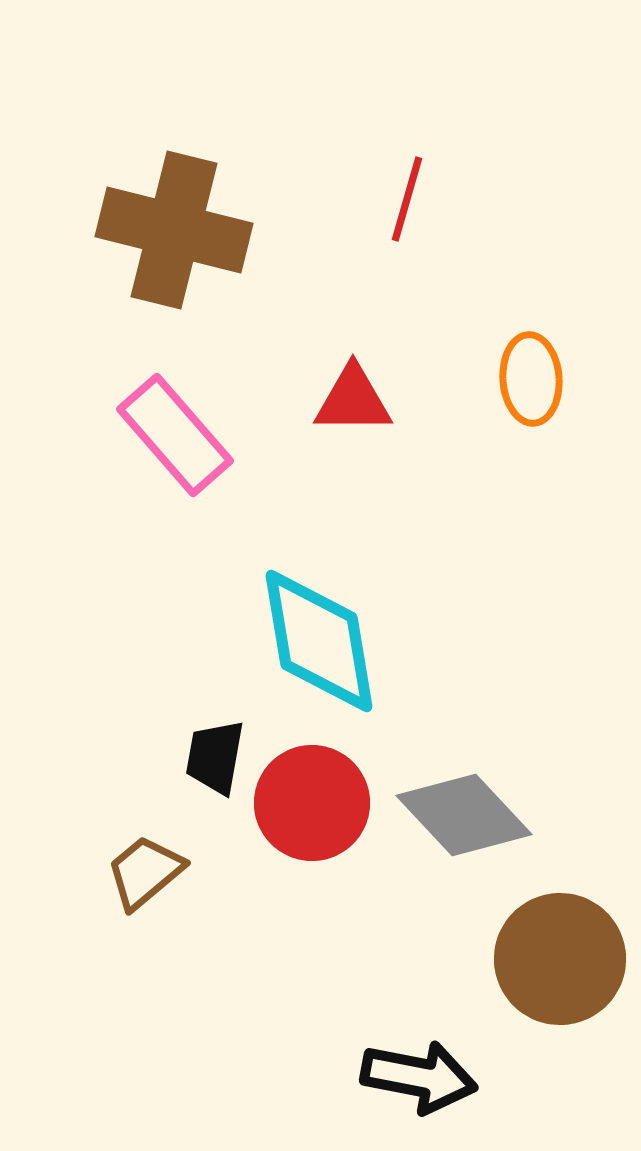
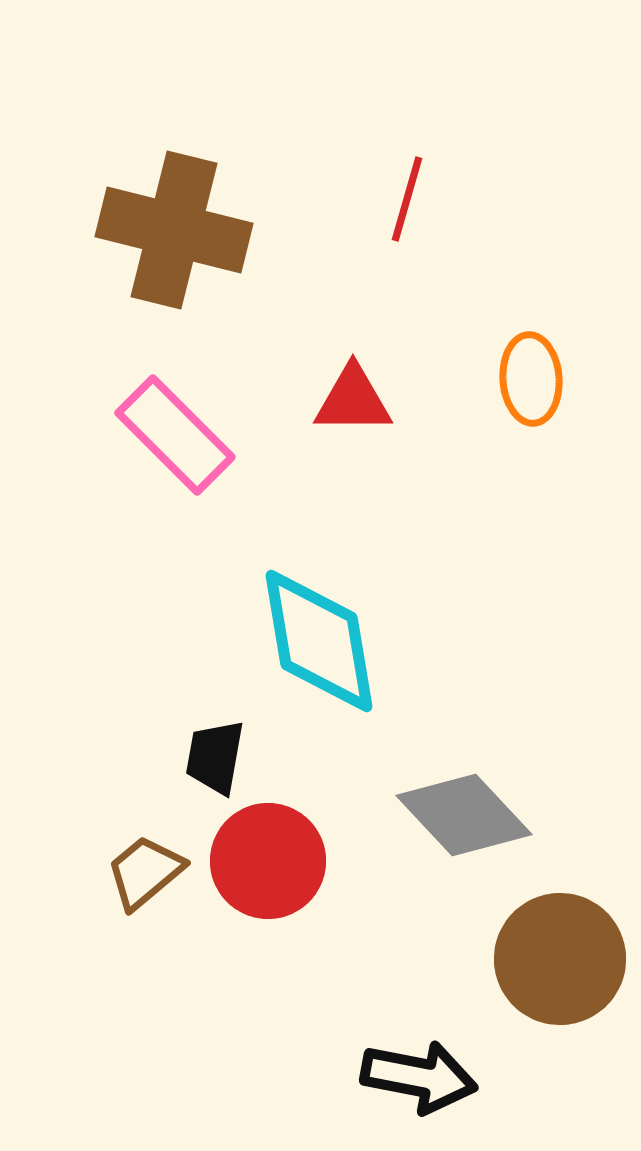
pink rectangle: rotated 4 degrees counterclockwise
red circle: moved 44 px left, 58 px down
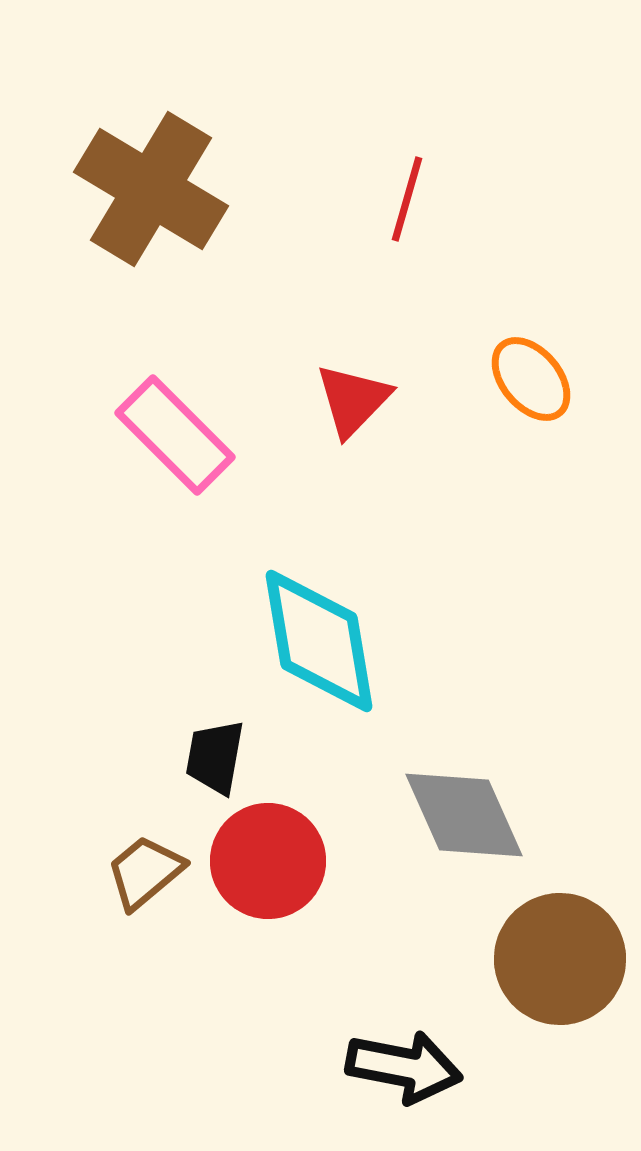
brown cross: moved 23 px left, 41 px up; rotated 17 degrees clockwise
orange ellipse: rotated 36 degrees counterclockwise
red triangle: rotated 46 degrees counterclockwise
gray diamond: rotated 19 degrees clockwise
black arrow: moved 15 px left, 10 px up
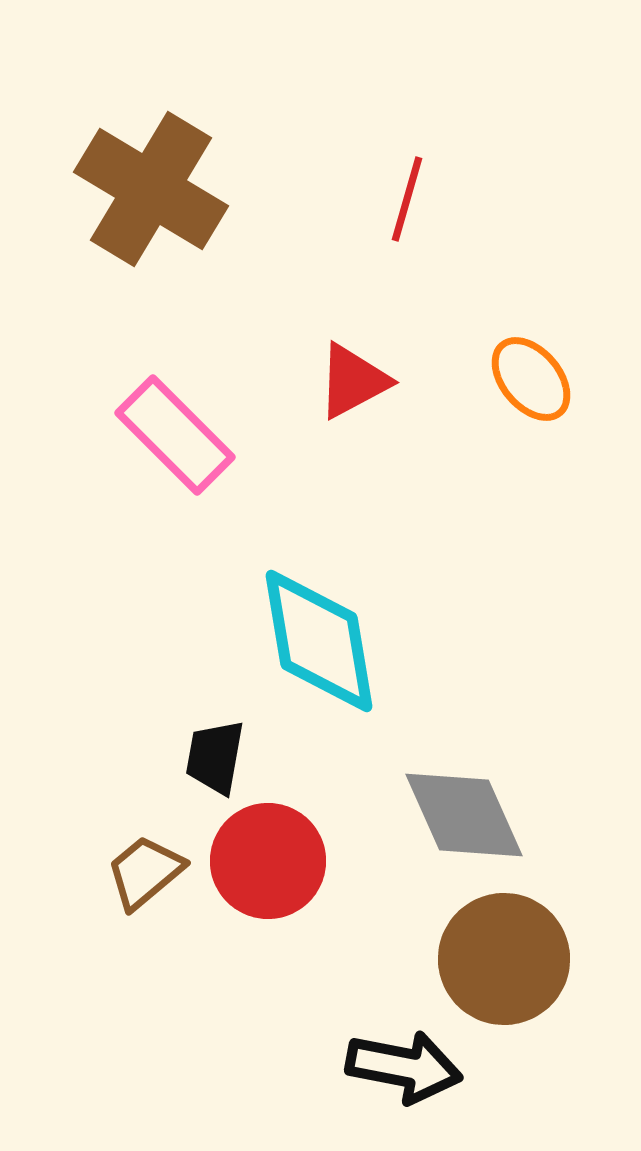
red triangle: moved 19 px up; rotated 18 degrees clockwise
brown circle: moved 56 px left
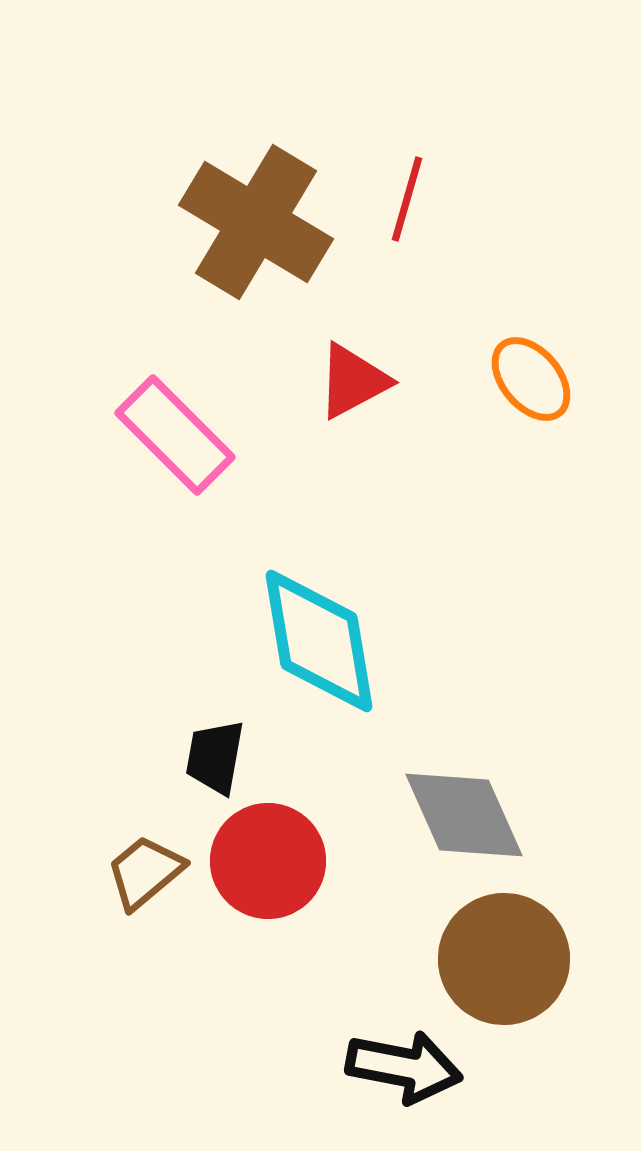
brown cross: moved 105 px right, 33 px down
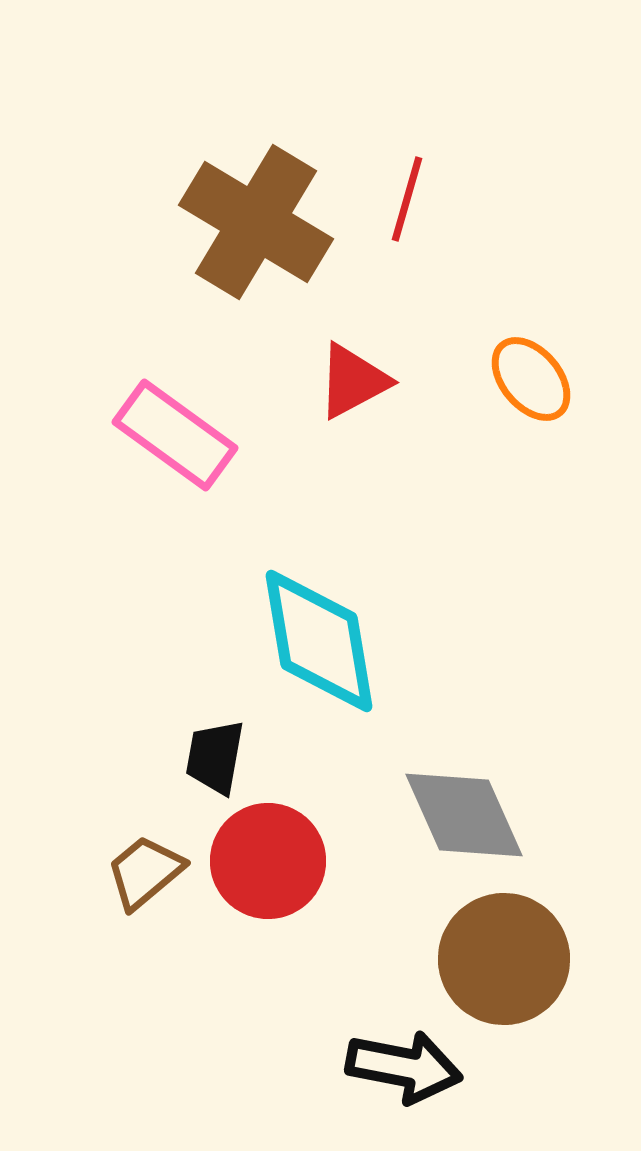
pink rectangle: rotated 9 degrees counterclockwise
